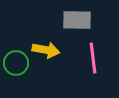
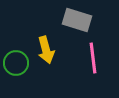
gray rectangle: rotated 16 degrees clockwise
yellow arrow: rotated 64 degrees clockwise
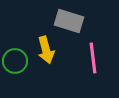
gray rectangle: moved 8 px left, 1 px down
green circle: moved 1 px left, 2 px up
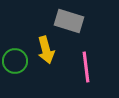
pink line: moved 7 px left, 9 px down
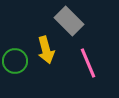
gray rectangle: rotated 28 degrees clockwise
pink line: moved 2 px right, 4 px up; rotated 16 degrees counterclockwise
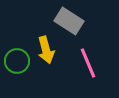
gray rectangle: rotated 12 degrees counterclockwise
green circle: moved 2 px right
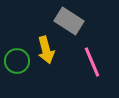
pink line: moved 4 px right, 1 px up
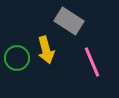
green circle: moved 3 px up
